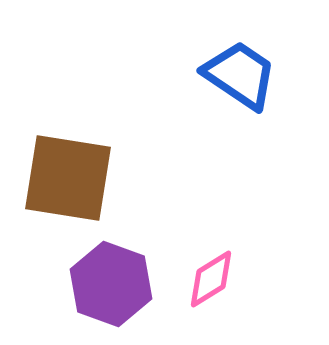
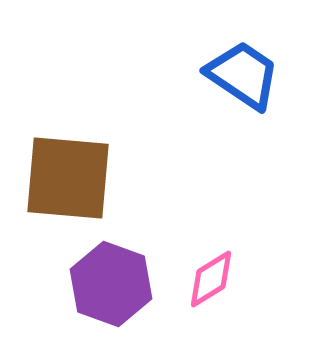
blue trapezoid: moved 3 px right
brown square: rotated 4 degrees counterclockwise
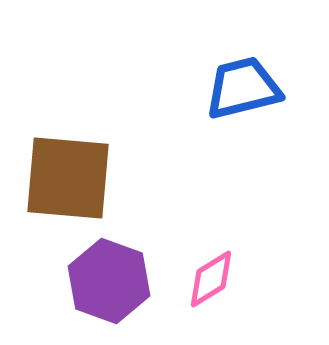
blue trapezoid: moved 13 px down; rotated 48 degrees counterclockwise
purple hexagon: moved 2 px left, 3 px up
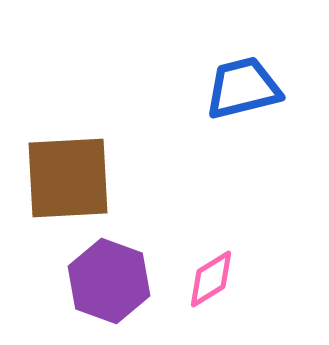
brown square: rotated 8 degrees counterclockwise
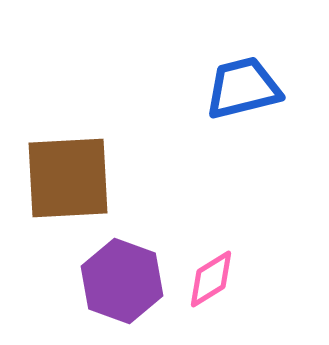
purple hexagon: moved 13 px right
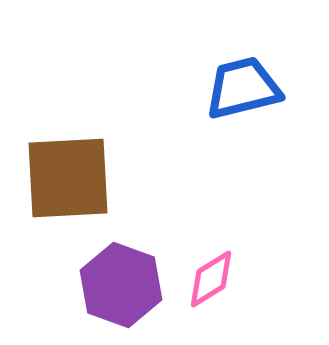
purple hexagon: moved 1 px left, 4 px down
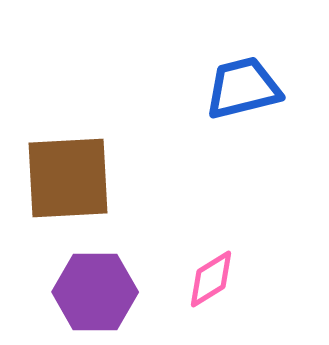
purple hexagon: moved 26 px left, 7 px down; rotated 20 degrees counterclockwise
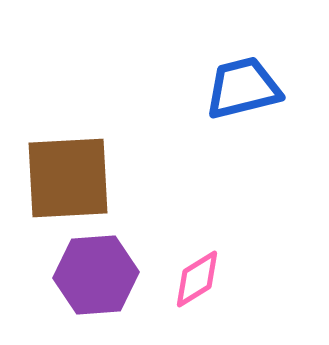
pink diamond: moved 14 px left
purple hexagon: moved 1 px right, 17 px up; rotated 4 degrees counterclockwise
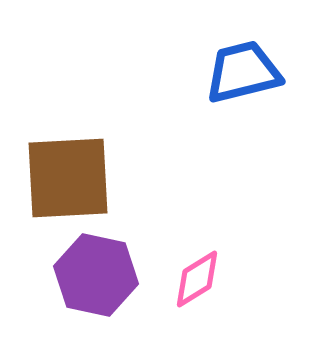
blue trapezoid: moved 16 px up
purple hexagon: rotated 16 degrees clockwise
